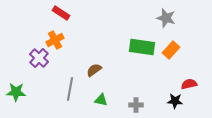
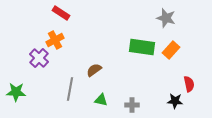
red semicircle: rotated 91 degrees clockwise
gray cross: moved 4 px left
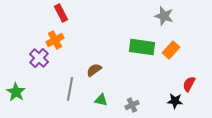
red rectangle: rotated 30 degrees clockwise
gray star: moved 2 px left, 2 px up
red semicircle: rotated 140 degrees counterclockwise
green star: rotated 30 degrees clockwise
gray cross: rotated 24 degrees counterclockwise
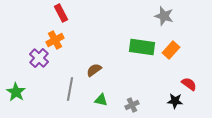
red semicircle: rotated 98 degrees clockwise
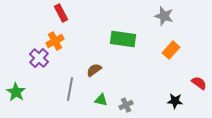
orange cross: moved 1 px down
green rectangle: moved 19 px left, 8 px up
red semicircle: moved 10 px right, 1 px up
gray cross: moved 6 px left
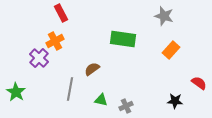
brown semicircle: moved 2 px left, 1 px up
gray cross: moved 1 px down
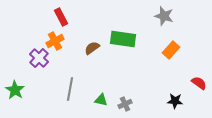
red rectangle: moved 4 px down
brown semicircle: moved 21 px up
green star: moved 1 px left, 2 px up
gray cross: moved 1 px left, 2 px up
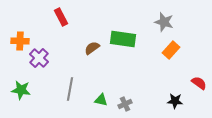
gray star: moved 6 px down
orange cross: moved 35 px left; rotated 30 degrees clockwise
green star: moved 6 px right; rotated 24 degrees counterclockwise
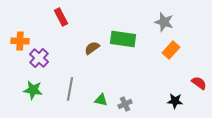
green star: moved 12 px right
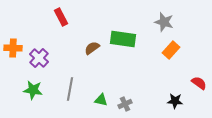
orange cross: moved 7 px left, 7 px down
